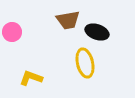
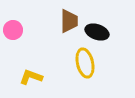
brown trapezoid: moved 1 px right, 1 px down; rotated 80 degrees counterclockwise
pink circle: moved 1 px right, 2 px up
yellow L-shape: moved 1 px up
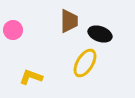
black ellipse: moved 3 px right, 2 px down
yellow ellipse: rotated 44 degrees clockwise
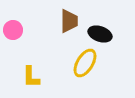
yellow L-shape: rotated 110 degrees counterclockwise
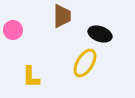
brown trapezoid: moved 7 px left, 5 px up
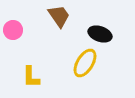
brown trapezoid: moved 3 px left; rotated 35 degrees counterclockwise
